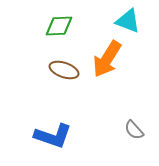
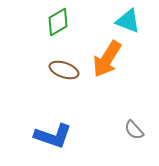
green diamond: moved 1 px left, 4 px up; rotated 28 degrees counterclockwise
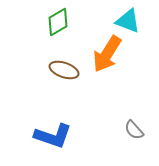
orange arrow: moved 5 px up
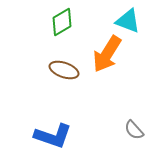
green diamond: moved 4 px right
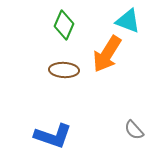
green diamond: moved 2 px right, 3 px down; rotated 36 degrees counterclockwise
brown ellipse: rotated 16 degrees counterclockwise
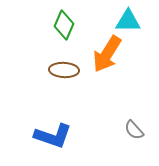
cyan triangle: rotated 20 degrees counterclockwise
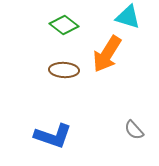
cyan triangle: moved 4 px up; rotated 16 degrees clockwise
green diamond: rotated 76 degrees counterclockwise
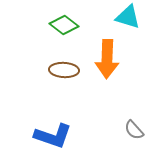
orange arrow: moved 5 px down; rotated 30 degrees counterclockwise
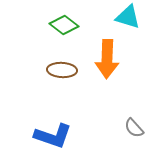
brown ellipse: moved 2 px left
gray semicircle: moved 2 px up
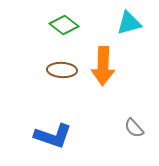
cyan triangle: moved 1 px right, 6 px down; rotated 32 degrees counterclockwise
orange arrow: moved 4 px left, 7 px down
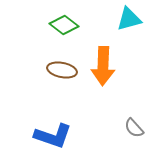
cyan triangle: moved 4 px up
brown ellipse: rotated 8 degrees clockwise
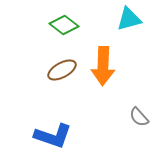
brown ellipse: rotated 40 degrees counterclockwise
gray semicircle: moved 5 px right, 11 px up
